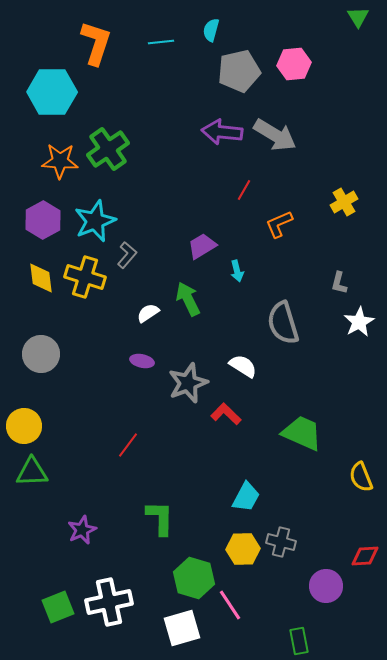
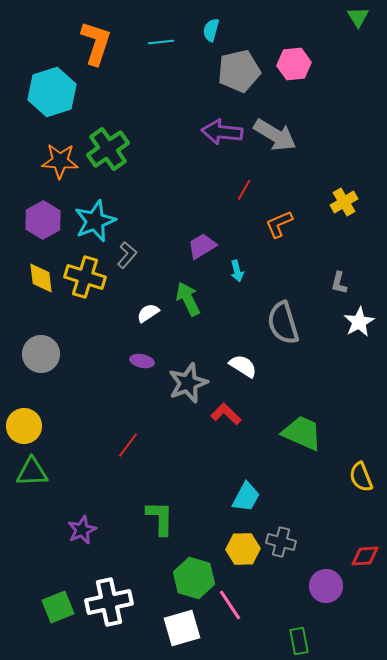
cyan hexagon at (52, 92): rotated 18 degrees counterclockwise
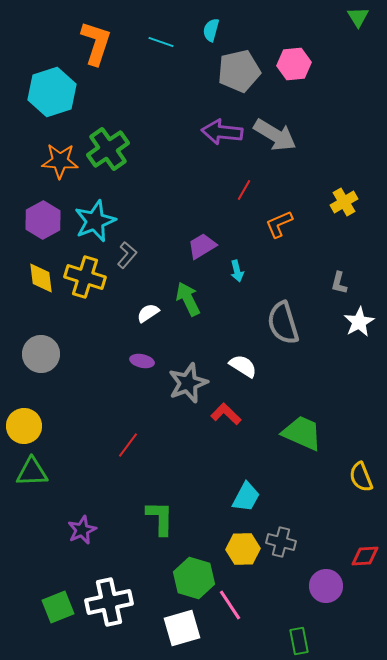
cyan line at (161, 42): rotated 25 degrees clockwise
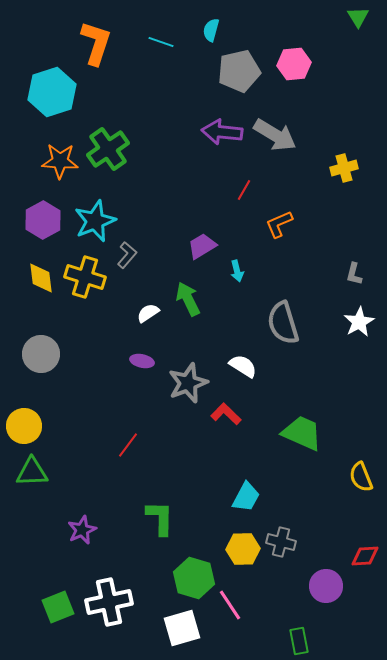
yellow cross at (344, 202): moved 34 px up; rotated 16 degrees clockwise
gray L-shape at (339, 283): moved 15 px right, 9 px up
